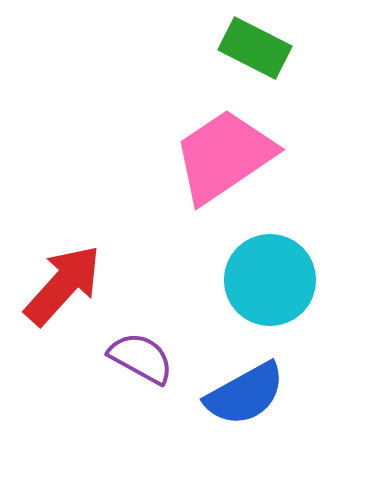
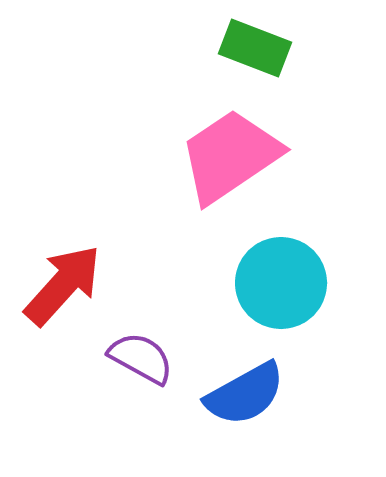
green rectangle: rotated 6 degrees counterclockwise
pink trapezoid: moved 6 px right
cyan circle: moved 11 px right, 3 px down
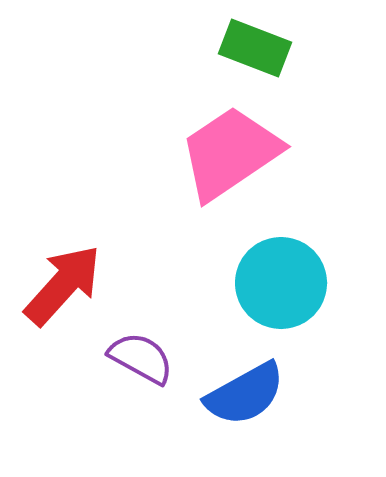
pink trapezoid: moved 3 px up
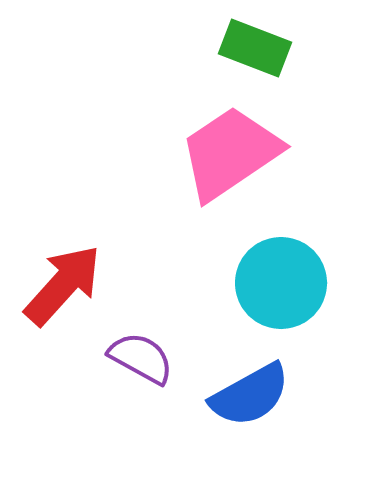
blue semicircle: moved 5 px right, 1 px down
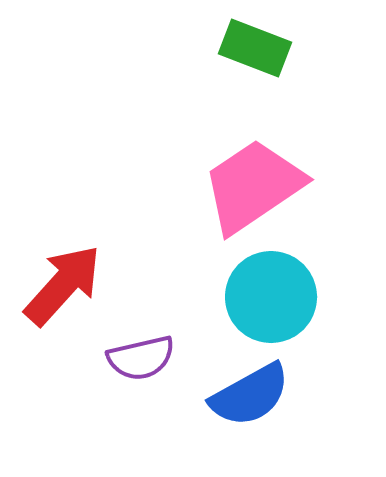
pink trapezoid: moved 23 px right, 33 px down
cyan circle: moved 10 px left, 14 px down
purple semicircle: rotated 138 degrees clockwise
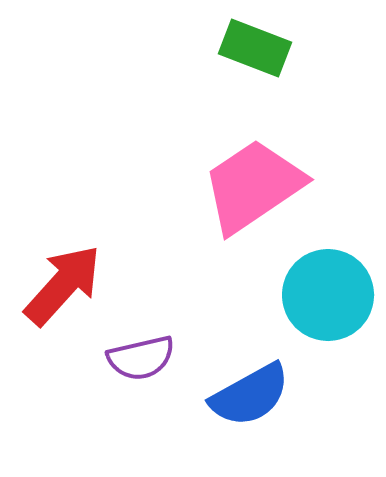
cyan circle: moved 57 px right, 2 px up
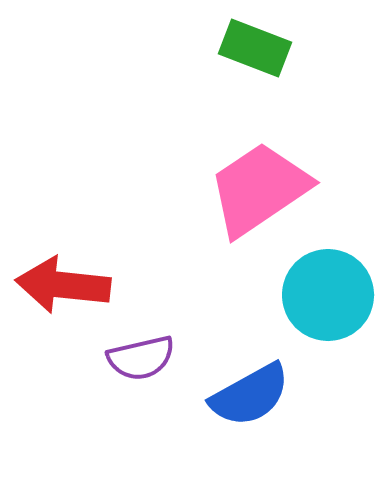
pink trapezoid: moved 6 px right, 3 px down
red arrow: rotated 126 degrees counterclockwise
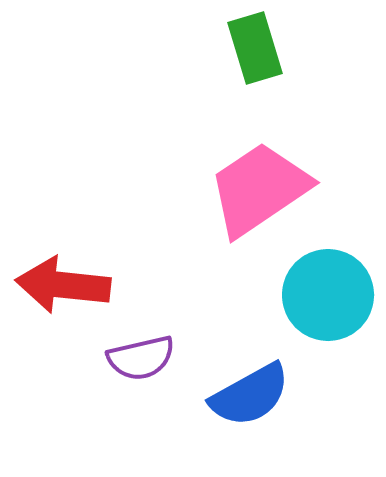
green rectangle: rotated 52 degrees clockwise
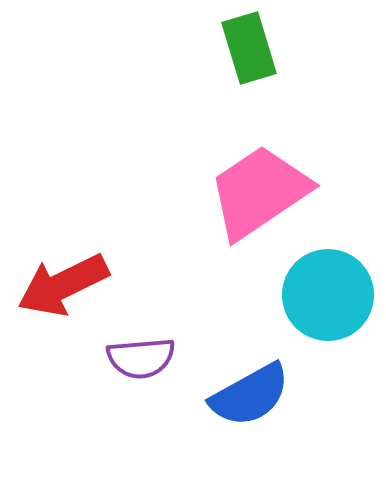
green rectangle: moved 6 px left
pink trapezoid: moved 3 px down
red arrow: rotated 32 degrees counterclockwise
purple semicircle: rotated 8 degrees clockwise
